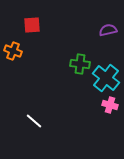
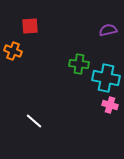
red square: moved 2 px left, 1 px down
green cross: moved 1 px left
cyan cross: rotated 28 degrees counterclockwise
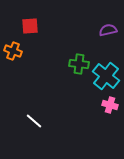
cyan cross: moved 2 px up; rotated 28 degrees clockwise
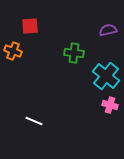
green cross: moved 5 px left, 11 px up
white line: rotated 18 degrees counterclockwise
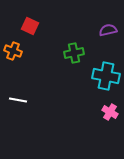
red square: rotated 30 degrees clockwise
green cross: rotated 18 degrees counterclockwise
cyan cross: rotated 28 degrees counterclockwise
pink cross: moved 7 px down; rotated 14 degrees clockwise
white line: moved 16 px left, 21 px up; rotated 12 degrees counterclockwise
